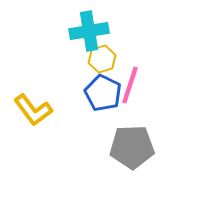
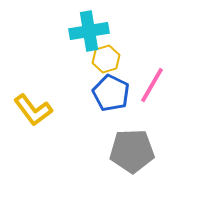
yellow hexagon: moved 4 px right
pink line: moved 22 px right; rotated 12 degrees clockwise
blue pentagon: moved 8 px right
gray pentagon: moved 4 px down
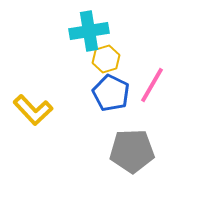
yellow L-shape: rotated 6 degrees counterclockwise
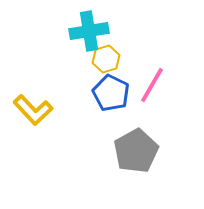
gray pentagon: moved 4 px right; rotated 27 degrees counterclockwise
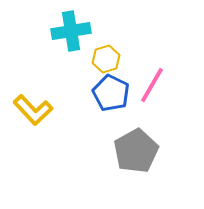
cyan cross: moved 18 px left
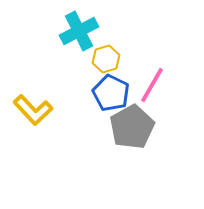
cyan cross: moved 8 px right; rotated 18 degrees counterclockwise
gray pentagon: moved 4 px left, 24 px up
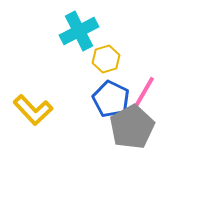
pink line: moved 9 px left, 9 px down
blue pentagon: moved 6 px down
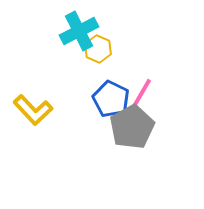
yellow hexagon: moved 8 px left, 10 px up; rotated 20 degrees counterclockwise
pink line: moved 3 px left, 2 px down
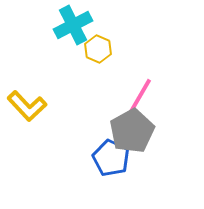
cyan cross: moved 6 px left, 6 px up
blue pentagon: moved 59 px down
yellow L-shape: moved 6 px left, 4 px up
gray pentagon: moved 4 px down
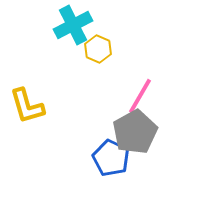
yellow L-shape: rotated 27 degrees clockwise
gray pentagon: moved 3 px right, 1 px down
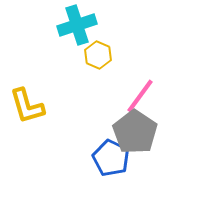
cyan cross: moved 4 px right; rotated 9 degrees clockwise
yellow hexagon: moved 6 px down
pink line: rotated 6 degrees clockwise
gray pentagon: rotated 9 degrees counterclockwise
